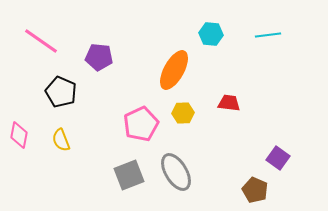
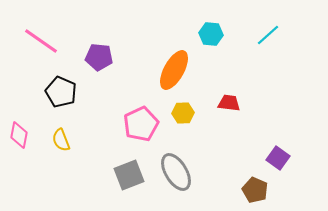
cyan line: rotated 35 degrees counterclockwise
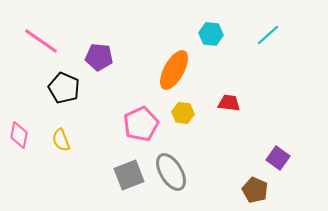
black pentagon: moved 3 px right, 4 px up
yellow hexagon: rotated 10 degrees clockwise
gray ellipse: moved 5 px left
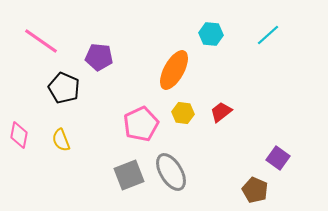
red trapezoid: moved 8 px left, 9 px down; rotated 45 degrees counterclockwise
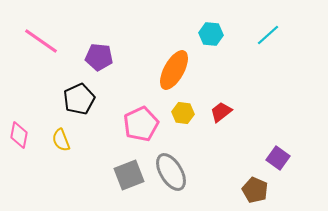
black pentagon: moved 15 px right, 11 px down; rotated 24 degrees clockwise
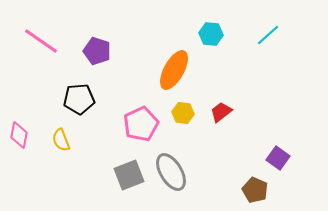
purple pentagon: moved 2 px left, 6 px up; rotated 12 degrees clockwise
black pentagon: rotated 20 degrees clockwise
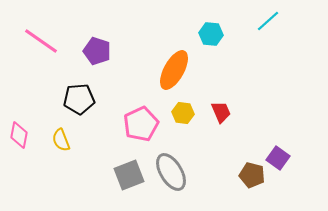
cyan line: moved 14 px up
red trapezoid: rotated 105 degrees clockwise
brown pentagon: moved 3 px left, 15 px up; rotated 10 degrees counterclockwise
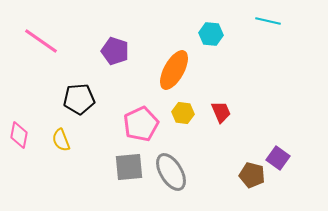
cyan line: rotated 55 degrees clockwise
purple pentagon: moved 18 px right
gray square: moved 8 px up; rotated 16 degrees clockwise
